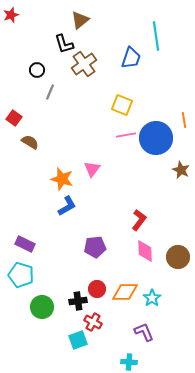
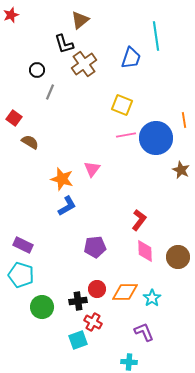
purple rectangle: moved 2 px left, 1 px down
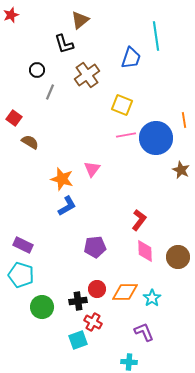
brown cross: moved 3 px right, 11 px down
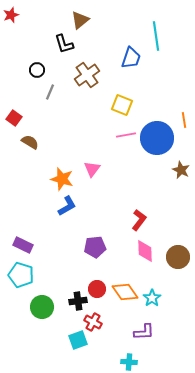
blue circle: moved 1 px right
orange diamond: rotated 56 degrees clockwise
purple L-shape: rotated 110 degrees clockwise
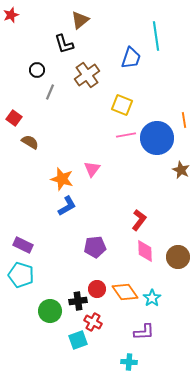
green circle: moved 8 px right, 4 px down
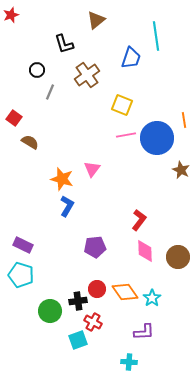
brown triangle: moved 16 px right
blue L-shape: rotated 30 degrees counterclockwise
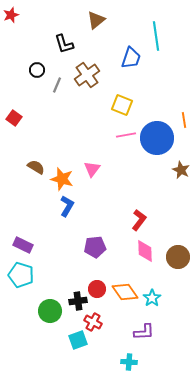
gray line: moved 7 px right, 7 px up
brown semicircle: moved 6 px right, 25 px down
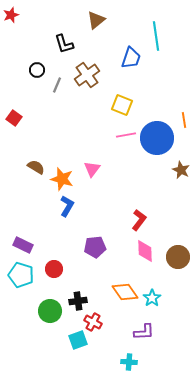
red circle: moved 43 px left, 20 px up
